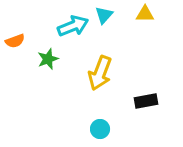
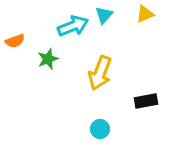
yellow triangle: rotated 24 degrees counterclockwise
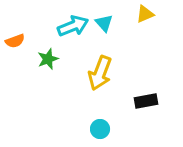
cyan triangle: moved 8 px down; rotated 24 degrees counterclockwise
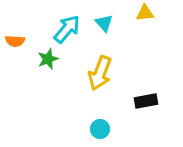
yellow triangle: moved 1 px up; rotated 18 degrees clockwise
cyan arrow: moved 6 px left, 3 px down; rotated 28 degrees counterclockwise
orange semicircle: rotated 24 degrees clockwise
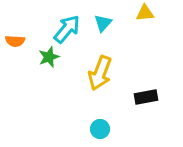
cyan triangle: moved 1 px left; rotated 24 degrees clockwise
green star: moved 1 px right, 2 px up
black rectangle: moved 4 px up
